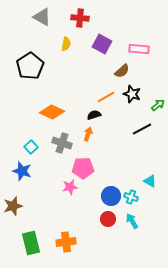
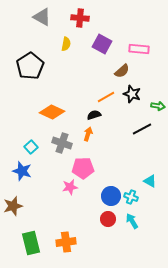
green arrow: moved 1 px down; rotated 48 degrees clockwise
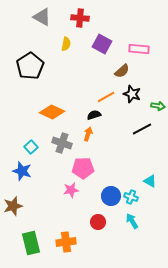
pink star: moved 1 px right, 3 px down
red circle: moved 10 px left, 3 px down
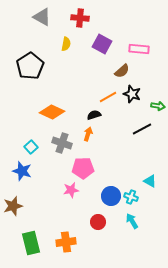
orange line: moved 2 px right
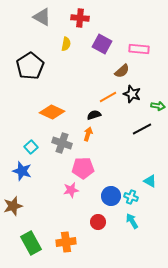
green rectangle: rotated 15 degrees counterclockwise
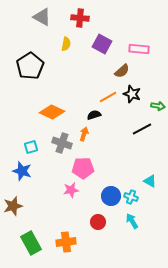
orange arrow: moved 4 px left
cyan square: rotated 24 degrees clockwise
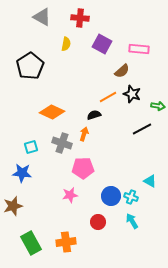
blue star: moved 2 px down; rotated 12 degrees counterclockwise
pink star: moved 1 px left, 5 px down
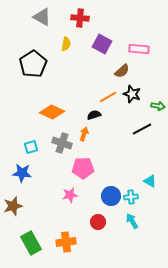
black pentagon: moved 3 px right, 2 px up
cyan cross: rotated 24 degrees counterclockwise
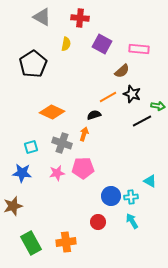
black line: moved 8 px up
pink star: moved 13 px left, 22 px up
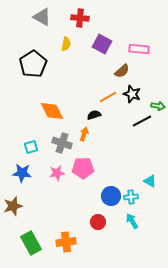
orange diamond: moved 1 px up; rotated 40 degrees clockwise
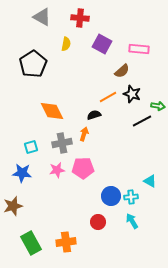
gray cross: rotated 30 degrees counterclockwise
pink star: moved 3 px up
